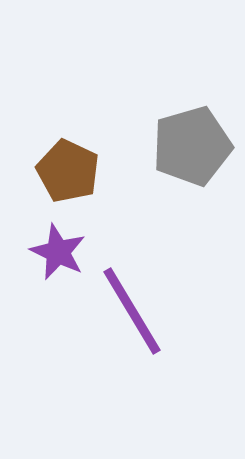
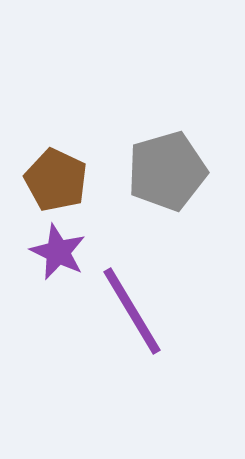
gray pentagon: moved 25 px left, 25 px down
brown pentagon: moved 12 px left, 9 px down
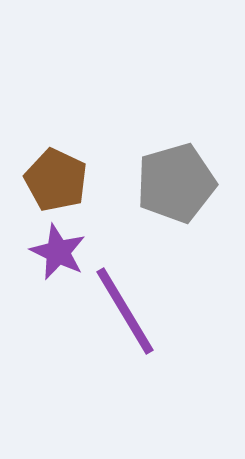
gray pentagon: moved 9 px right, 12 px down
purple line: moved 7 px left
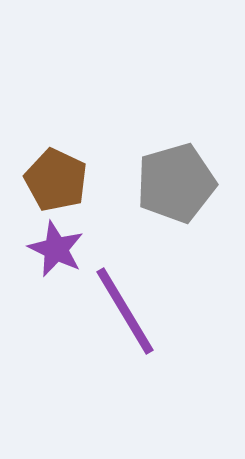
purple star: moved 2 px left, 3 px up
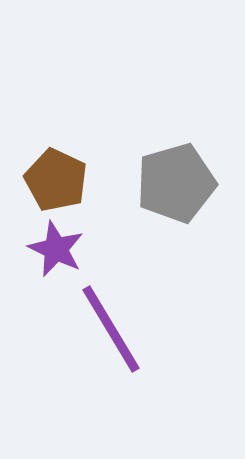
purple line: moved 14 px left, 18 px down
